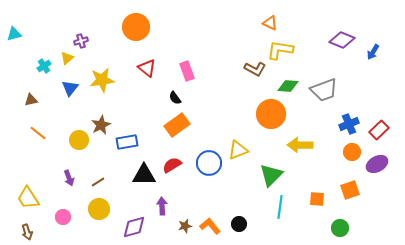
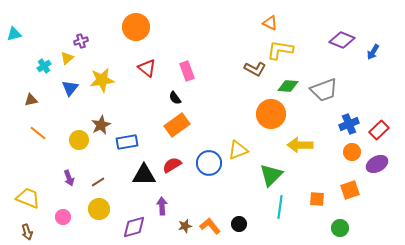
yellow trapezoid at (28, 198): rotated 145 degrees clockwise
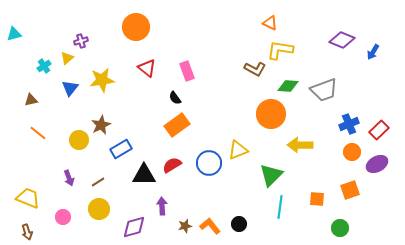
blue rectangle at (127, 142): moved 6 px left, 7 px down; rotated 20 degrees counterclockwise
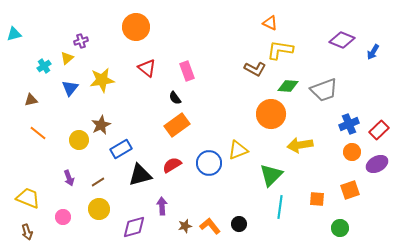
yellow arrow at (300, 145): rotated 10 degrees counterclockwise
black triangle at (144, 175): moved 4 px left; rotated 15 degrees counterclockwise
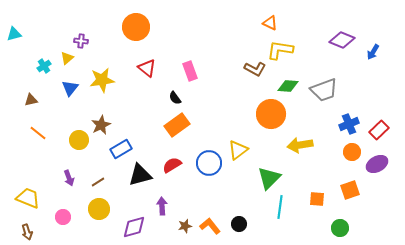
purple cross at (81, 41): rotated 24 degrees clockwise
pink rectangle at (187, 71): moved 3 px right
yellow triangle at (238, 150): rotated 15 degrees counterclockwise
green triangle at (271, 175): moved 2 px left, 3 px down
